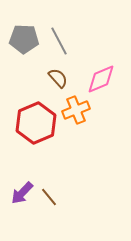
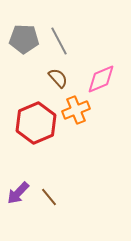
purple arrow: moved 4 px left
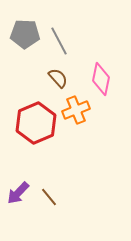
gray pentagon: moved 1 px right, 5 px up
pink diamond: rotated 56 degrees counterclockwise
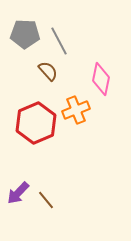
brown semicircle: moved 10 px left, 7 px up
brown line: moved 3 px left, 3 px down
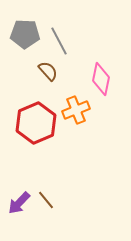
purple arrow: moved 1 px right, 10 px down
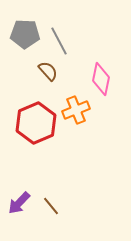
brown line: moved 5 px right, 6 px down
